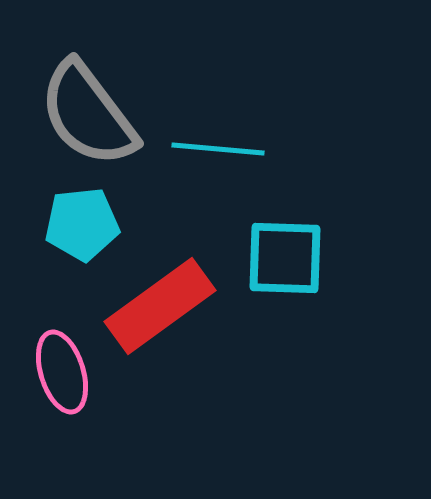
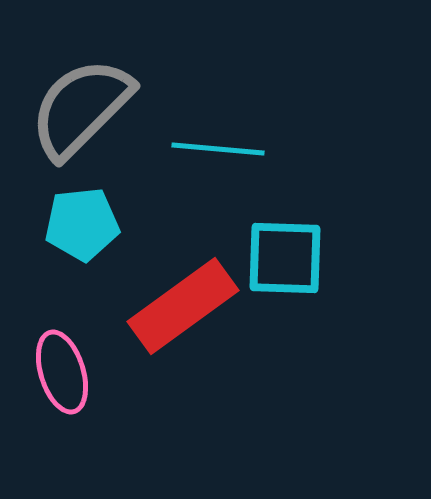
gray semicircle: moved 7 px left, 6 px up; rotated 82 degrees clockwise
red rectangle: moved 23 px right
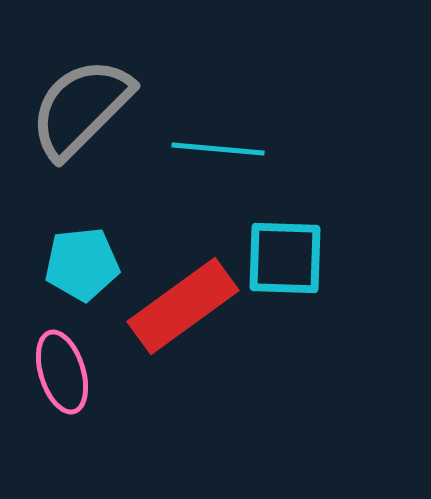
cyan pentagon: moved 40 px down
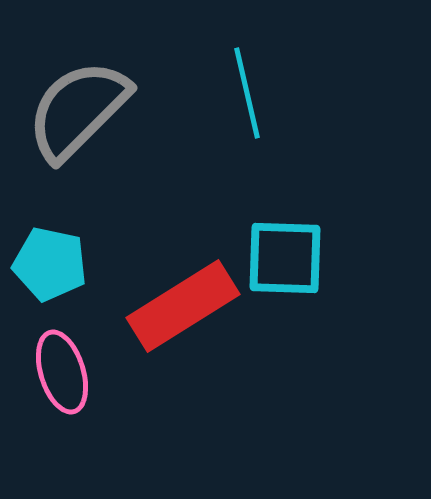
gray semicircle: moved 3 px left, 2 px down
cyan line: moved 29 px right, 56 px up; rotated 72 degrees clockwise
cyan pentagon: moved 32 px left; rotated 18 degrees clockwise
red rectangle: rotated 4 degrees clockwise
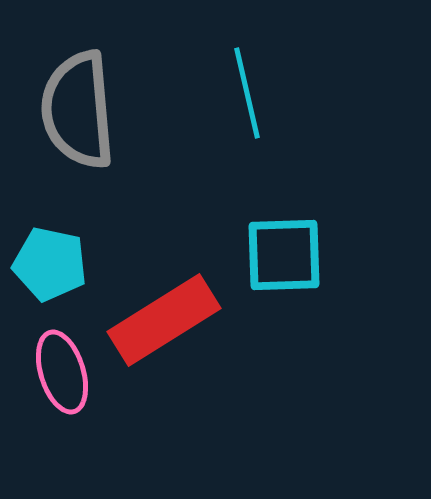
gray semicircle: rotated 50 degrees counterclockwise
cyan square: moved 1 px left, 3 px up; rotated 4 degrees counterclockwise
red rectangle: moved 19 px left, 14 px down
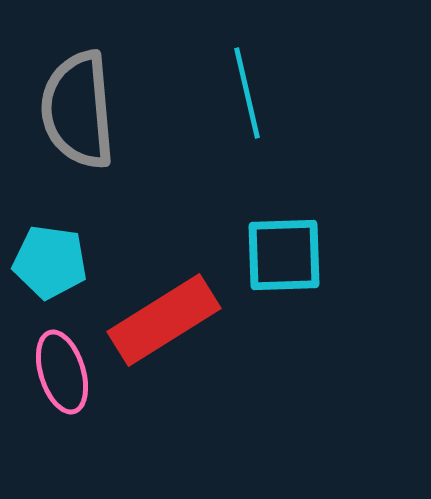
cyan pentagon: moved 2 px up; rotated 4 degrees counterclockwise
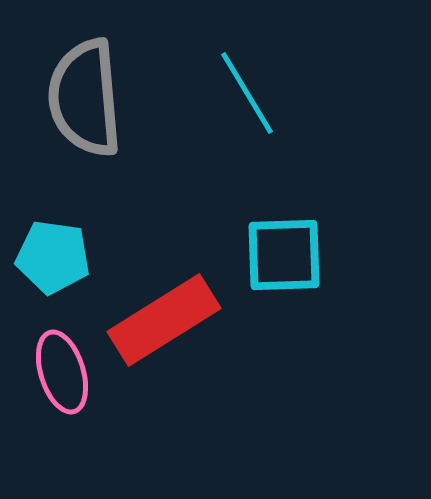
cyan line: rotated 18 degrees counterclockwise
gray semicircle: moved 7 px right, 12 px up
cyan pentagon: moved 3 px right, 5 px up
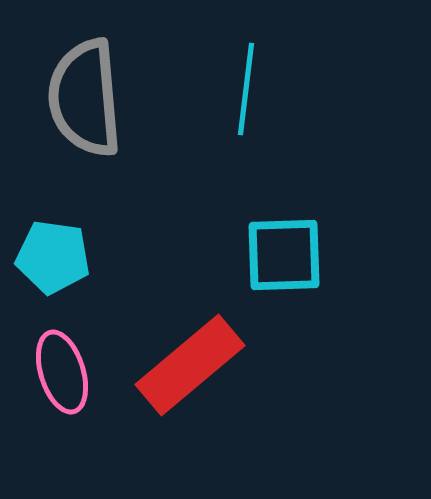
cyan line: moved 1 px left, 4 px up; rotated 38 degrees clockwise
red rectangle: moved 26 px right, 45 px down; rotated 8 degrees counterclockwise
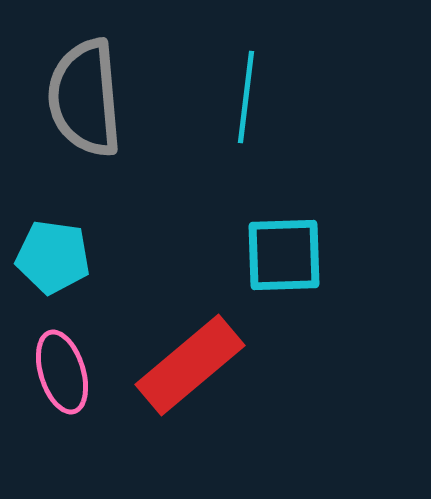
cyan line: moved 8 px down
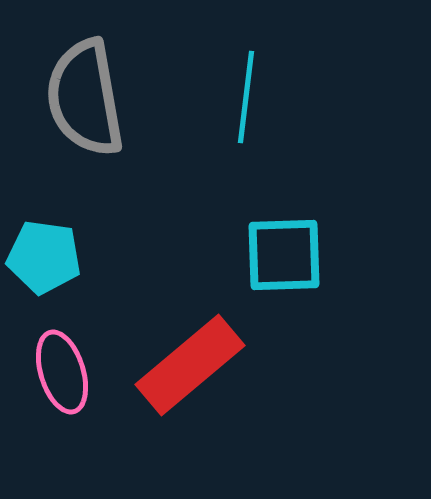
gray semicircle: rotated 5 degrees counterclockwise
cyan pentagon: moved 9 px left
